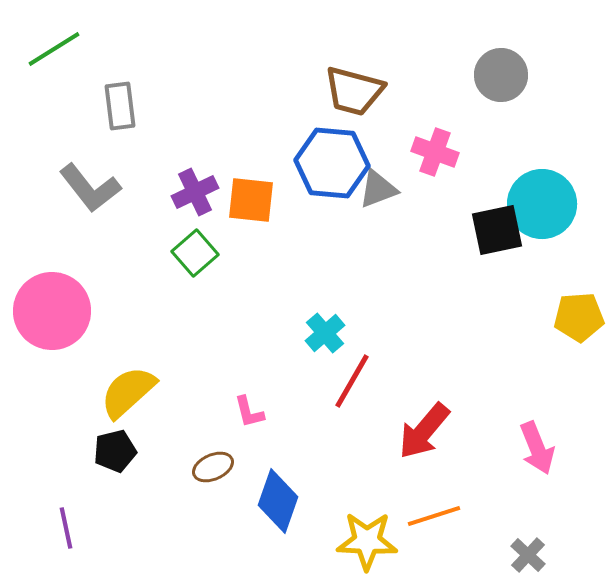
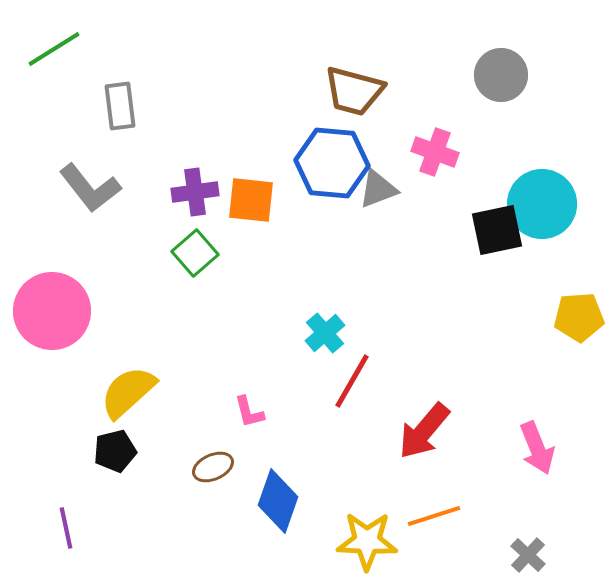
purple cross: rotated 18 degrees clockwise
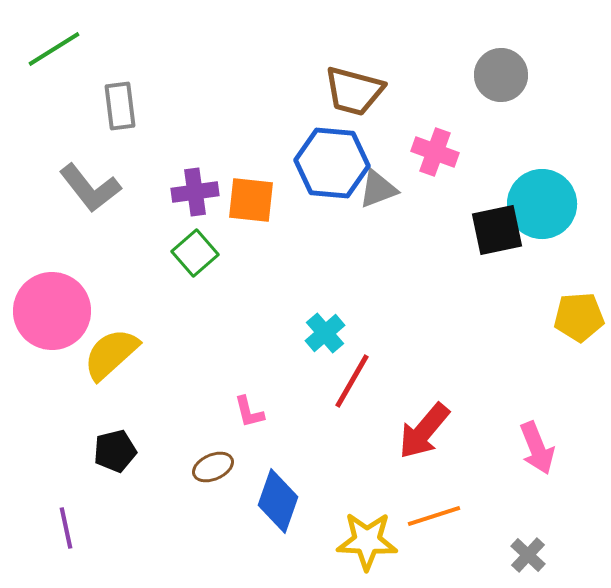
yellow semicircle: moved 17 px left, 38 px up
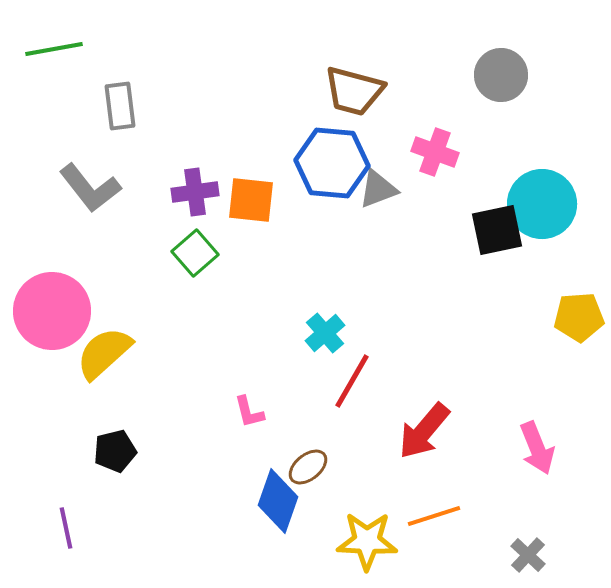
green line: rotated 22 degrees clockwise
yellow semicircle: moved 7 px left, 1 px up
brown ellipse: moved 95 px right; rotated 15 degrees counterclockwise
